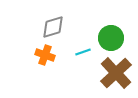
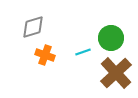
gray diamond: moved 20 px left
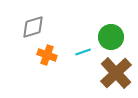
green circle: moved 1 px up
orange cross: moved 2 px right
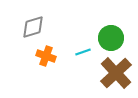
green circle: moved 1 px down
orange cross: moved 1 px left, 1 px down
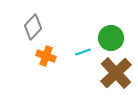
gray diamond: rotated 30 degrees counterclockwise
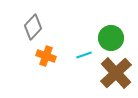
cyan line: moved 1 px right, 3 px down
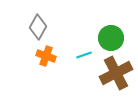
gray diamond: moved 5 px right; rotated 15 degrees counterclockwise
brown cross: rotated 16 degrees clockwise
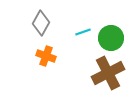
gray diamond: moved 3 px right, 4 px up
cyan line: moved 1 px left, 23 px up
brown cross: moved 8 px left
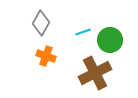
green circle: moved 1 px left, 2 px down
brown cross: moved 13 px left
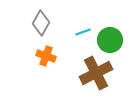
brown cross: moved 1 px right
